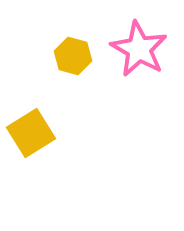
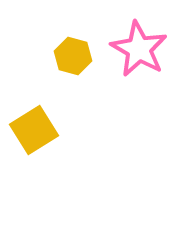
yellow square: moved 3 px right, 3 px up
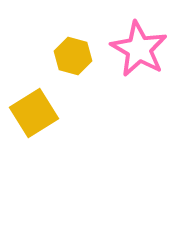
yellow square: moved 17 px up
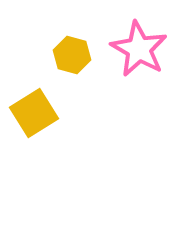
yellow hexagon: moved 1 px left, 1 px up
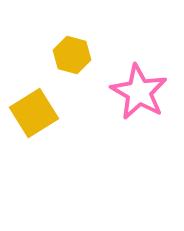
pink star: moved 43 px down
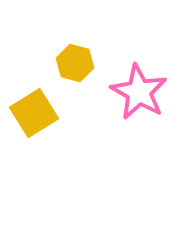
yellow hexagon: moved 3 px right, 8 px down
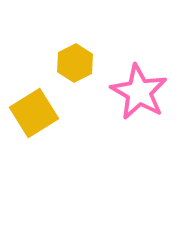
yellow hexagon: rotated 18 degrees clockwise
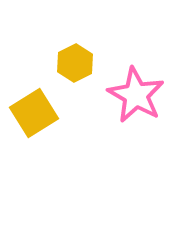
pink star: moved 3 px left, 3 px down
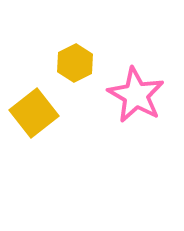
yellow square: rotated 6 degrees counterclockwise
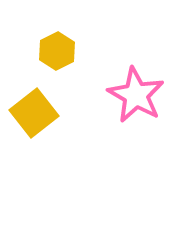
yellow hexagon: moved 18 px left, 12 px up
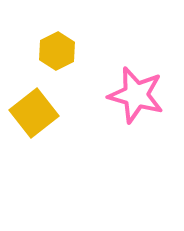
pink star: rotated 14 degrees counterclockwise
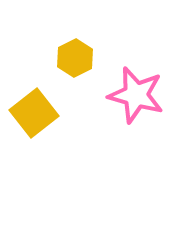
yellow hexagon: moved 18 px right, 7 px down
